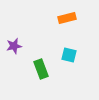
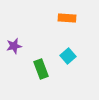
orange rectangle: rotated 18 degrees clockwise
cyan square: moved 1 px left, 1 px down; rotated 35 degrees clockwise
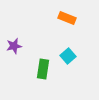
orange rectangle: rotated 18 degrees clockwise
green rectangle: moved 2 px right; rotated 30 degrees clockwise
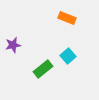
purple star: moved 1 px left, 1 px up
green rectangle: rotated 42 degrees clockwise
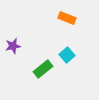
purple star: moved 1 px down
cyan square: moved 1 px left, 1 px up
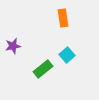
orange rectangle: moved 4 px left; rotated 60 degrees clockwise
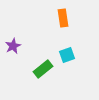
purple star: rotated 14 degrees counterclockwise
cyan square: rotated 21 degrees clockwise
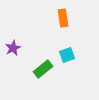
purple star: moved 2 px down
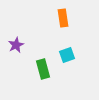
purple star: moved 3 px right, 3 px up
green rectangle: rotated 66 degrees counterclockwise
